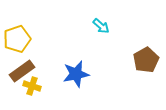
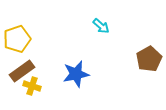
brown pentagon: moved 3 px right, 1 px up
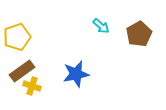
yellow pentagon: moved 2 px up
brown pentagon: moved 10 px left, 25 px up
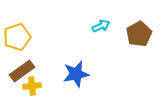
cyan arrow: rotated 66 degrees counterclockwise
yellow cross: rotated 24 degrees counterclockwise
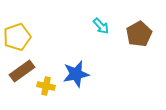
cyan arrow: rotated 72 degrees clockwise
yellow cross: moved 14 px right; rotated 18 degrees clockwise
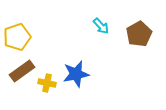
yellow cross: moved 1 px right, 3 px up
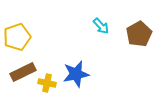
brown rectangle: moved 1 px right, 1 px down; rotated 10 degrees clockwise
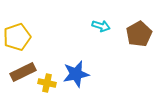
cyan arrow: rotated 30 degrees counterclockwise
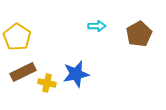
cyan arrow: moved 4 px left; rotated 18 degrees counterclockwise
yellow pentagon: rotated 20 degrees counterclockwise
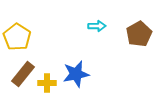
brown rectangle: moved 2 px down; rotated 25 degrees counterclockwise
yellow cross: rotated 12 degrees counterclockwise
